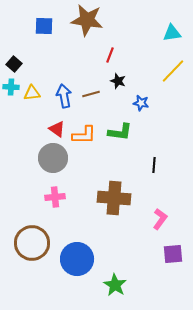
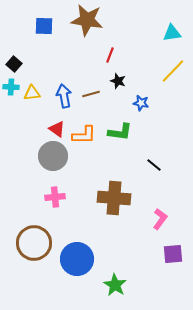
gray circle: moved 2 px up
black line: rotated 56 degrees counterclockwise
brown circle: moved 2 px right
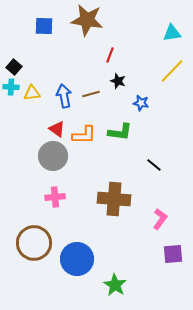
black square: moved 3 px down
yellow line: moved 1 px left
brown cross: moved 1 px down
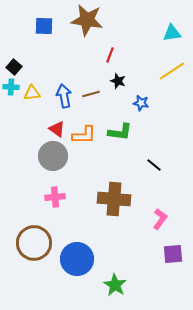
yellow line: rotated 12 degrees clockwise
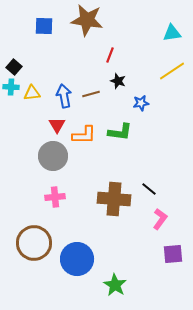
blue star: rotated 21 degrees counterclockwise
red triangle: moved 4 px up; rotated 24 degrees clockwise
black line: moved 5 px left, 24 px down
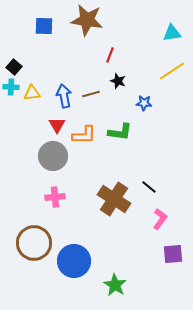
blue star: moved 3 px right; rotated 14 degrees clockwise
black line: moved 2 px up
brown cross: rotated 28 degrees clockwise
blue circle: moved 3 px left, 2 px down
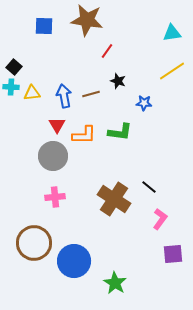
red line: moved 3 px left, 4 px up; rotated 14 degrees clockwise
green star: moved 2 px up
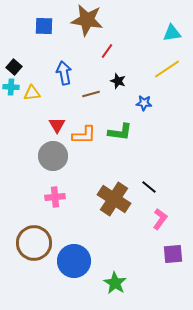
yellow line: moved 5 px left, 2 px up
blue arrow: moved 23 px up
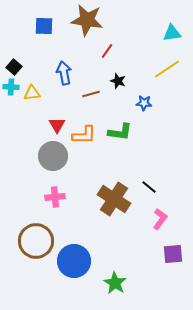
brown circle: moved 2 px right, 2 px up
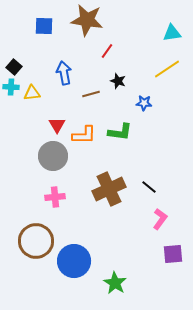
brown cross: moved 5 px left, 10 px up; rotated 32 degrees clockwise
